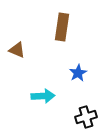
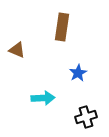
cyan arrow: moved 2 px down
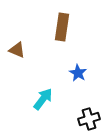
blue star: rotated 12 degrees counterclockwise
cyan arrow: moved 1 px down; rotated 50 degrees counterclockwise
black cross: moved 3 px right, 2 px down
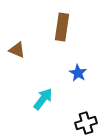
black cross: moved 3 px left, 4 px down
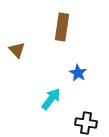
brown triangle: rotated 24 degrees clockwise
cyan arrow: moved 8 px right
black cross: rotated 25 degrees clockwise
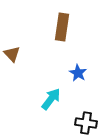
brown triangle: moved 5 px left, 4 px down
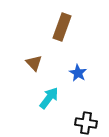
brown rectangle: rotated 12 degrees clockwise
brown triangle: moved 22 px right, 9 px down
cyan arrow: moved 2 px left, 1 px up
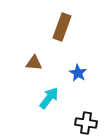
brown triangle: rotated 42 degrees counterclockwise
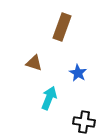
brown triangle: rotated 12 degrees clockwise
cyan arrow: rotated 15 degrees counterclockwise
black cross: moved 2 px left, 1 px up
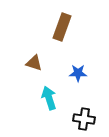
blue star: rotated 30 degrees counterclockwise
cyan arrow: rotated 40 degrees counterclockwise
black cross: moved 3 px up
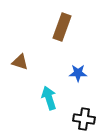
brown triangle: moved 14 px left, 1 px up
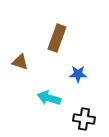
brown rectangle: moved 5 px left, 11 px down
blue star: moved 1 px down
cyan arrow: rotated 55 degrees counterclockwise
